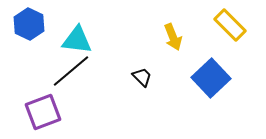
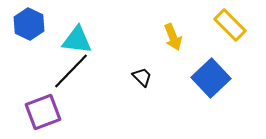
black line: rotated 6 degrees counterclockwise
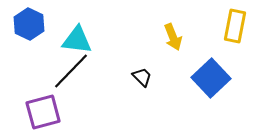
yellow rectangle: moved 5 px right, 1 px down; rotated 56 degrees clockwise
purple square: rotated 6 degrees clockwise
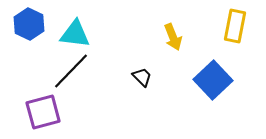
cyan triangle: moved 2 px left, 6 px up
blue square: moved 2 px right, 2 px down
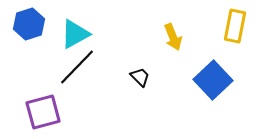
blue hexagon: rotated 16 degrees clockwise
cyan triangle: rotated 36 degrees counterclockwise
black line: moved 6 px right, 4 px up
black trapezoid: moved 2 px left
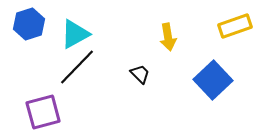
yellow rectangle: rotated 60 degrees clockwise
yellow arrow: moved 5 px left; rotated 12 degrees clockwise
black trapezoid: moved 3 px up
